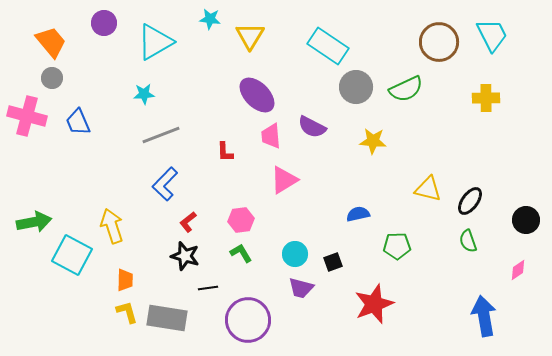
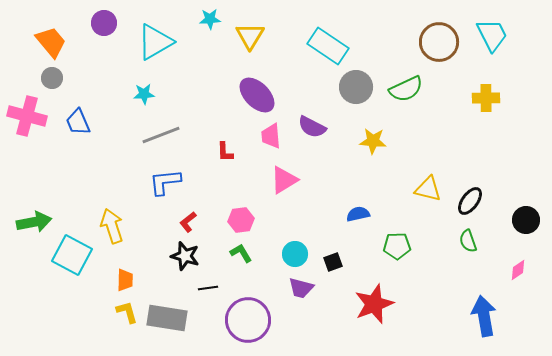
cyan star at (210, 19): rotated 10 degrees counterclockwise
blue L-shape at (165, 184): moved 2 px up; rotated 40 degrees clockwise
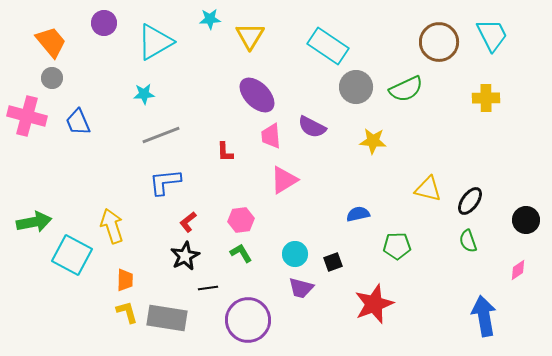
black star at (185, 256): rotated 28 degrees clockwise
